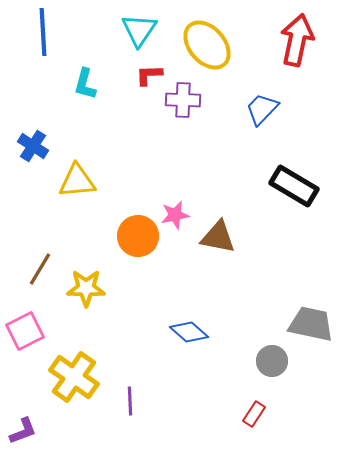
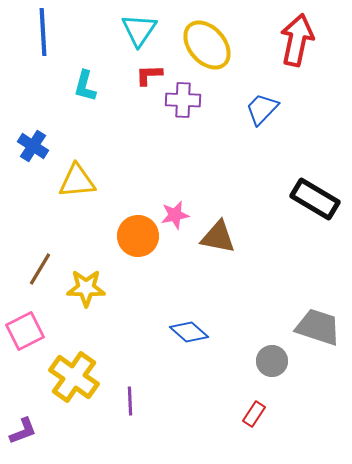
cyan L-shape: moved 2 px down
black rectangle: moved 21 px right, 13 px down
gray trapezoid: moved 7 px right, 3 px down; rotated 6 degrees clockwise
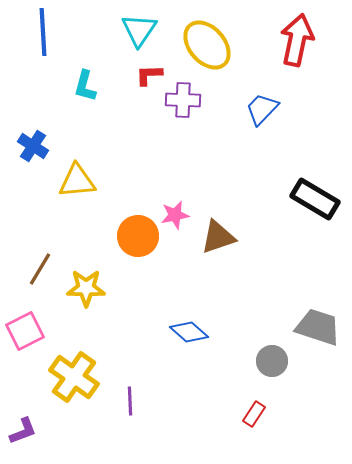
brown triangle: rotated 30 degrees counterclockwise
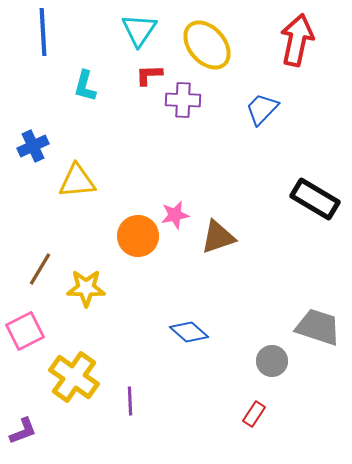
blue cross: rotated 32 degrees clockwise
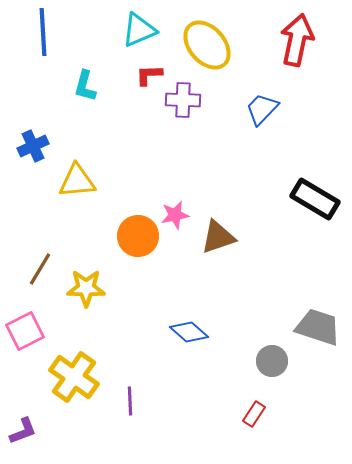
cyan triangle: rotated 33 degrees clockwise
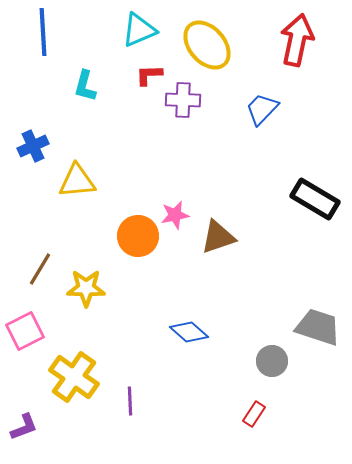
purple L-shape: moved 1 px right, 4 px up
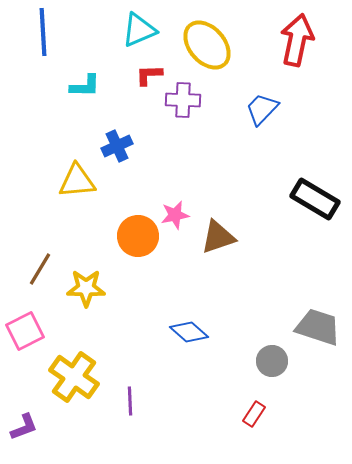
cyan L-shape: rotated 104 degrees counterclockwise
blue cross: moved 84 px right
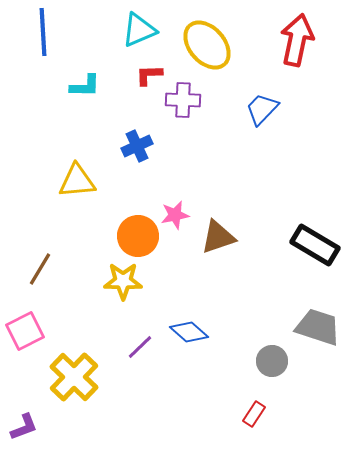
blue cross: moved 20 px right
black rectangle: moved 46 px down
yellow star: moved 37 px right, 7 px up
yellow cross: rotated 9 degrees clockwise
purple line: moved 10 px right, 54 px up; rotated 48 degrees clockwise
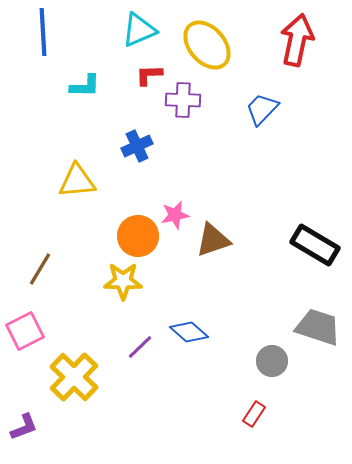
brown triangle: moved 5 px left, 3 px down
